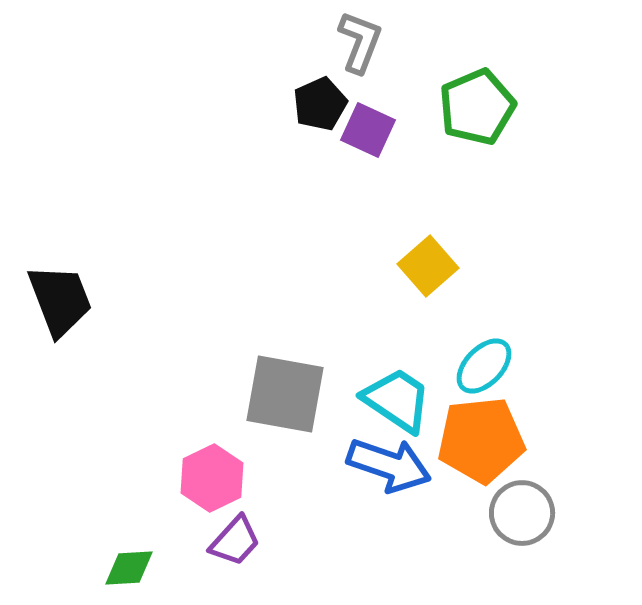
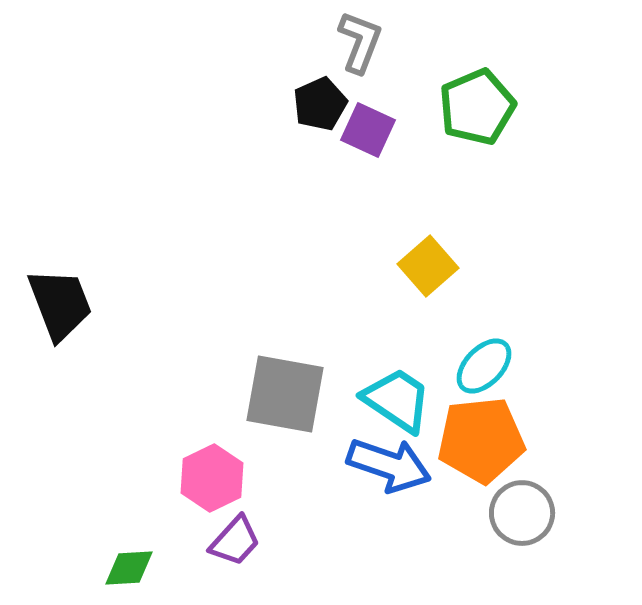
black trapezoid: moved 4 px down
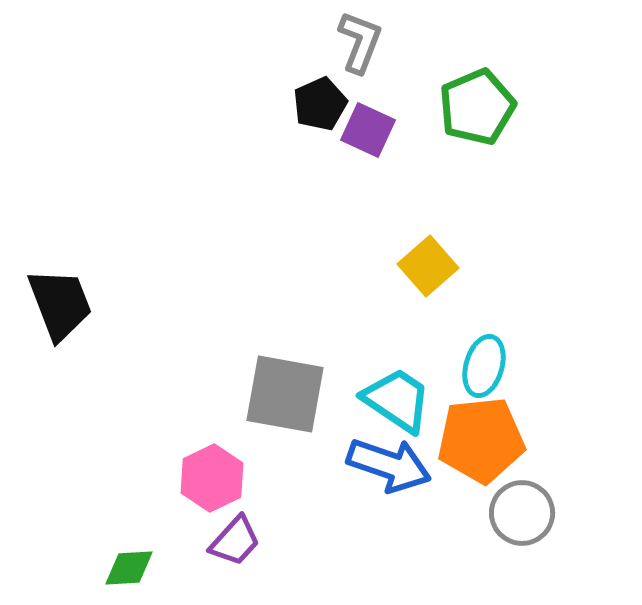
cyan ellipse: rotated 28 degrees counterclockwise
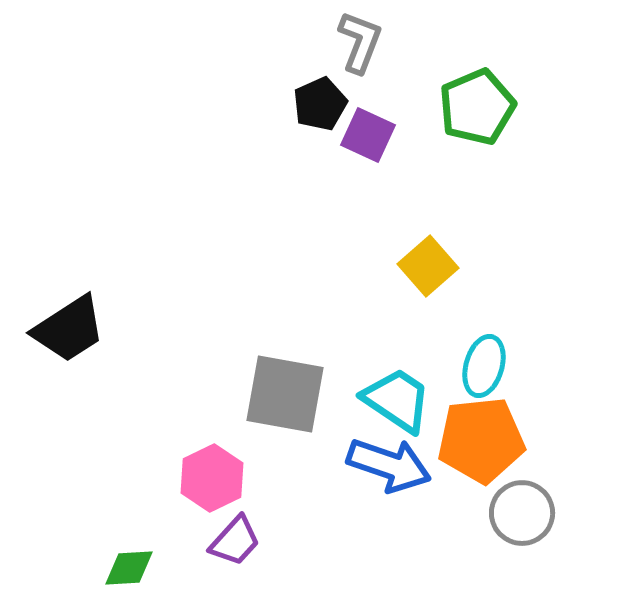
purple square: moved 5 px down
black trapezoid: moved 9 px right, 25 px down; rotated 78 degrees clockwise
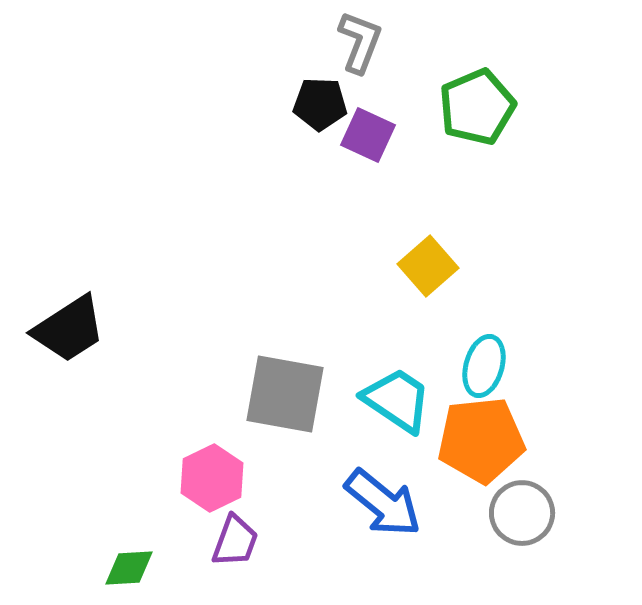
black pentagon: rotated 26 degrees clockwise
blue arrow: moved 6 px left, 38 px down; rotated 20 degrees clockwise
purple trapezoid: rotated 22 degrees counterclockwise
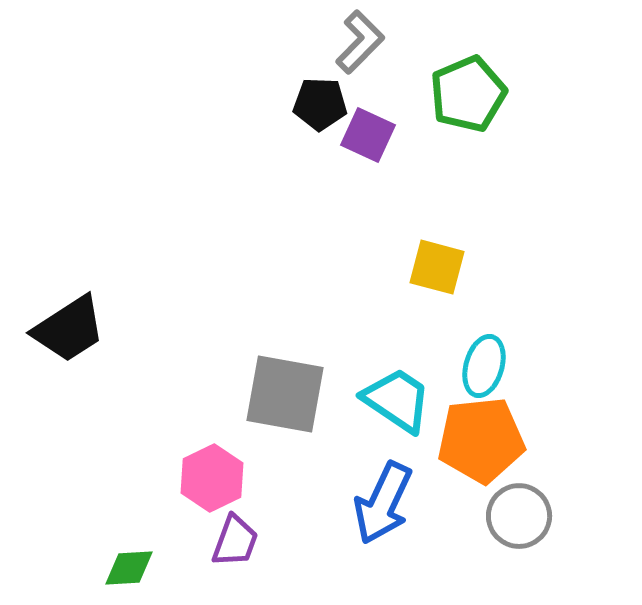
gray L-shape: rotated 24 degrees clockwise
green pentagon: moved 9 px left, 13 px up
yellow square: moved 9 px right, 1 px down; rotated 34 degrees counterclockwise
blue arrow: rotated 76 degrees clockwise
gray circle: moved 3 px left, 3 px down
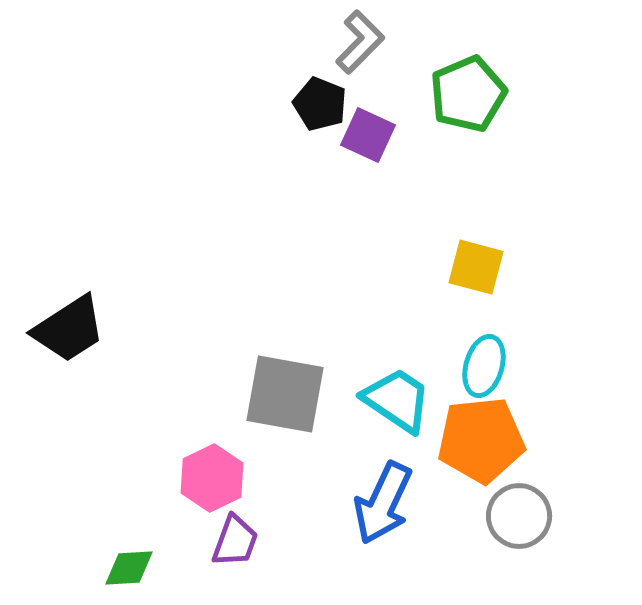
black pentagon: rotated 20 degrees clockwise
yellow square: moved 39 px right
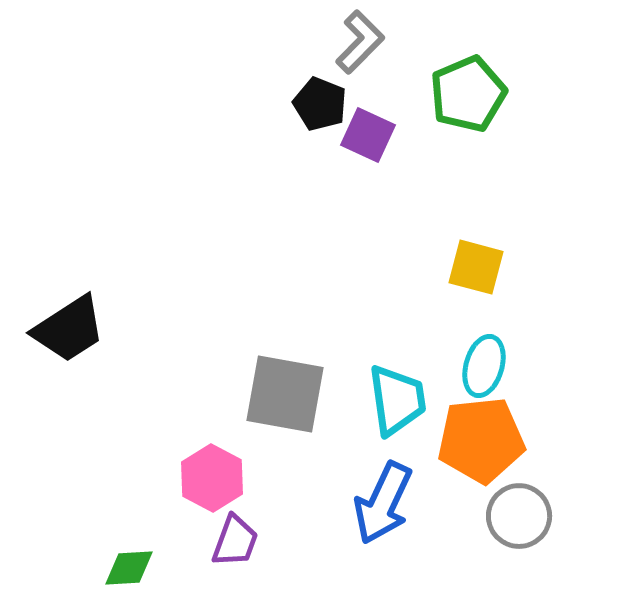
cyan trapezoid: rotated 48 degrees clockwise
pink hexagon: rotated 6 degrees counterclockwise
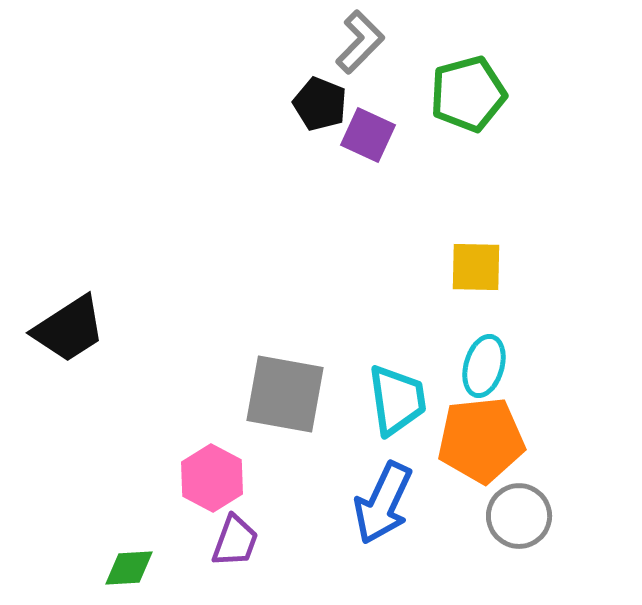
green pentagon: rotated 8 degrees clockwise
yellow square: rotated 14 degrees counterclockwise
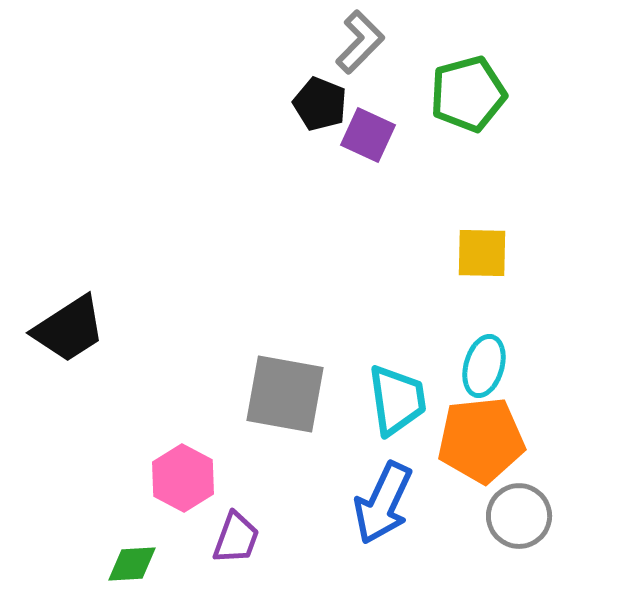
yellow square: moved 6 px right, 14 px up
pink hexagon: moved 29 px left
purple trapezoid: moved 1 px right, 3 px up
green diamond: moved 3 px right, 4 px up
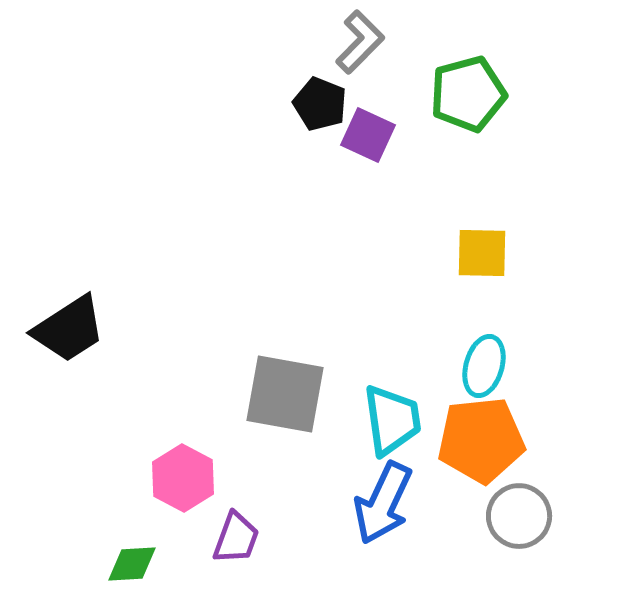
cyan trapezoid: moved 5 px left, 20 px down
